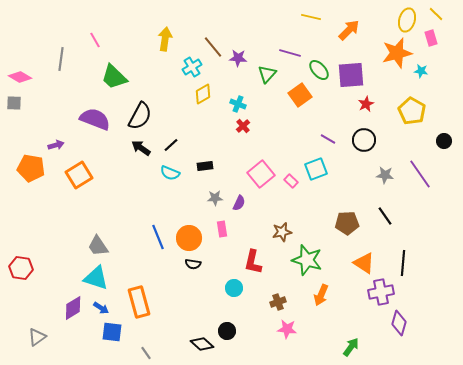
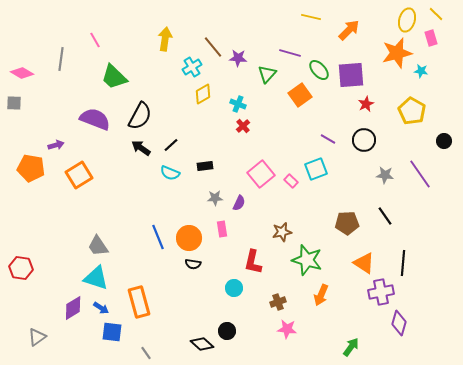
pink diamond at (20, 77): moved 2 px right, 4 px up
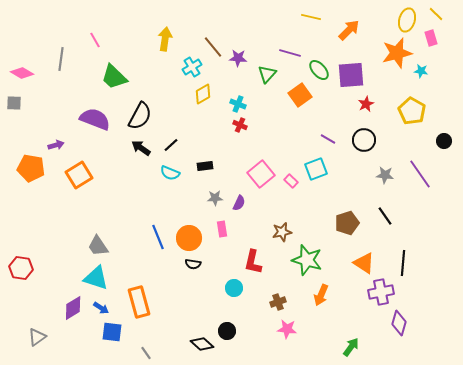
red cross at (243, 126): moved 3 px left, 1 px up; rotated 24 degrees counterclockwise
brown pentagon at (347, 223): rotated 15 degrees counterclockwise
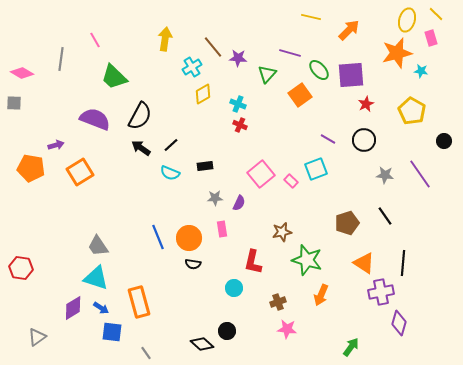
orange square at (79, 175): moved 1 px right, 3 px up
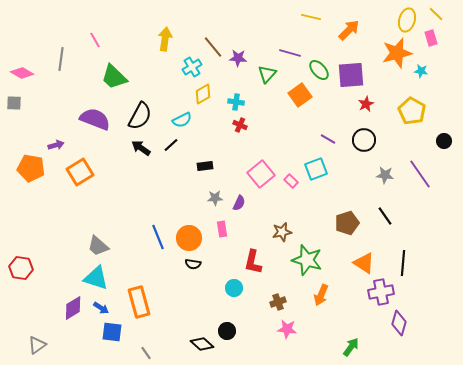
cyan cross at (238, 104): moved 2 px left, 2 px up; rotated 14 degrees counterclockwise
cyan semicircle at (170, 173): moved 12 px right, 53 px up; rotated 48 degrees counterclockwise
gray trapezoid at (98, 246): rotated 15 degrees counterclockwise
gray triangle at (37, 337): moved 8 px down
